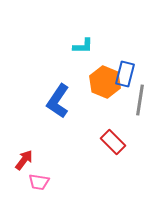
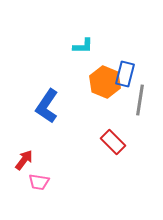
blue L-shape: moved 11 px left, 5 px down
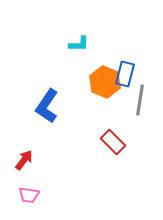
cyan L-shape: moved 4 px left, 2 px up
pink trapezoid: moved 10 px left, 13 px down
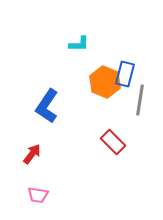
red arrow: moved 8 px right, 6 px up
pink trapezoid: moved 9 px right
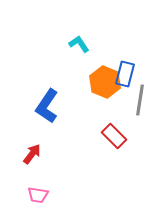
cyan L-shape: rotated 125 degrees counterclockwise
red rectangle: moved 1 px right, 6 px up
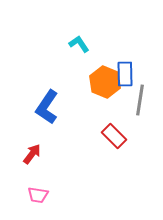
blue rectangle: rotated 15 degrees counterclockwise
blue L-shape: moved 1 px down
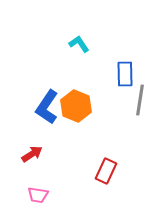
orange hexagon: moved 29 px left, 24 px down
red rectangle: moved 8 px left, 35 px down; rotated 70 degrees clockwise
red arrow: rotated 20 degrees clockwise
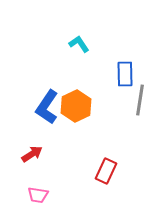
orange hexagon: rotated 12 degrees clockwise
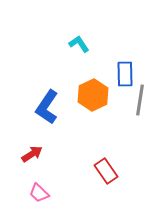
orange hexagon: moved 17 px right, 11 px up
red rectangle: rotated 60 degrees counterclockwise
pink trapezoid: moved 1 px right, 2 px up; rotated 35 degrees clockwise
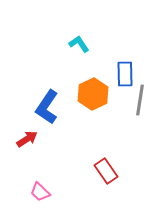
orange hexagon: moved 1 px up
red arrow: moved 5 px left, 15 px up
pink trapezoid: moved 1 px right, 1 px up
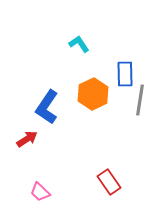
red rectangle: moved 3 px right, 11 px down
